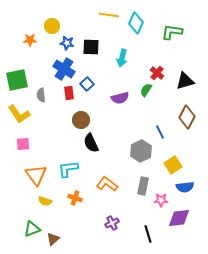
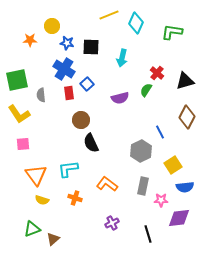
yellow line: rotated 30 degrees counterclockwise
yellow semicircle: moved 3 px left, 1 px up
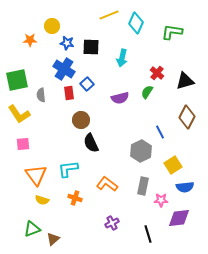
green semicircle: moved 1 px right, 2 px down
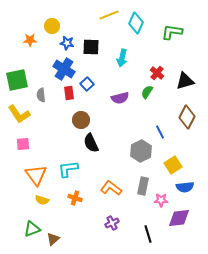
orange L-shape: moved 4 px right, 4 px down
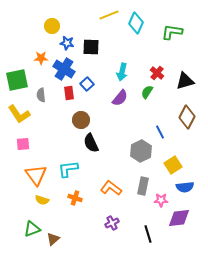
orange star: moved 11 px right, 18 px down
cyan arrow: moved 14 px down
purple semicircle: rotated 36 degrees counterclockwise
